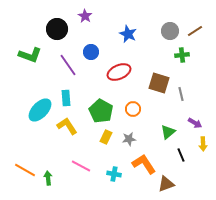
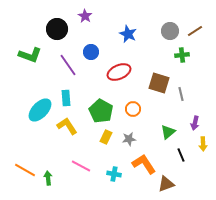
purple arrow: rotated 72 degrees clockwise
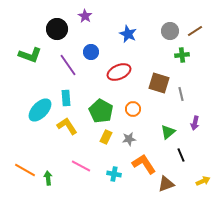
yellow arrow: moved 37 px down; rotated 112 degrees counterclockwise
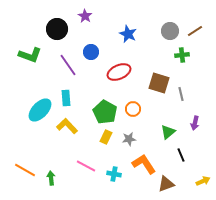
green pentagon: moved 4 px right, 1 px down
yellow L-shape: rotated 10 degrees counterclockwise
pink line: moved 5 px right
green arrow: moved 3 px right
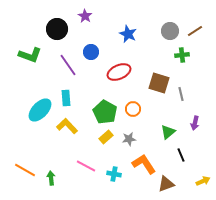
yellow rectangle: rotated 24 degrees clockwise
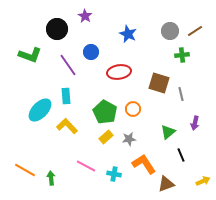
red ellipse: rotated 15 degrees clockwise
cyan rectangle: moved 2 px up
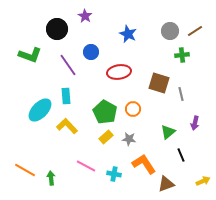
gray star: rotated 16 degrees clockwise
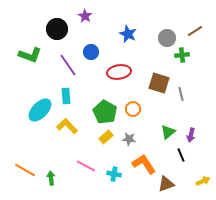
gray circle: moved 3 px left, 7 px down
purple arrow: moved 4 px left, 12 px down
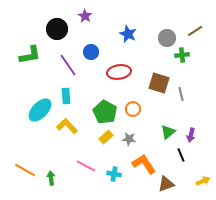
green L-shape: rotated 30 degrees counterclockwise
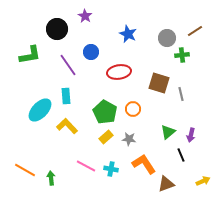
cyan cross: moved 3 px left, 5 px up
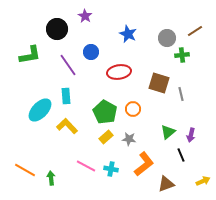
orange L-shape: rotated 85 degrees clockwise
